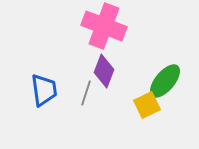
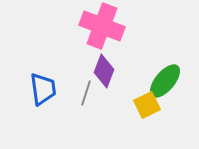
pink cross: moved 2 px left
blue trapezoid: moved 1 px left, 1 px up
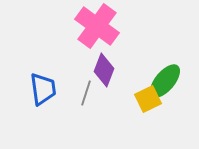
pink cross: moved 5 px left; rotated 15 degrees clockwise
purple diamond: moved 1 px up
yellow square: moved 1 px right, 6 px up
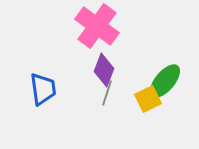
gray line: moved 21 px right
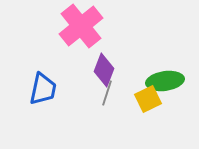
pink cross: moved 16 px left; rotated 15 degrees clockwise
green ellipse: rotated 42 degrees clockwise
blue trapezoid: rotated 20 degrees clockwise
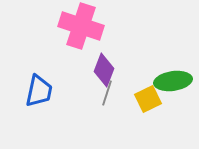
pink cross: rotated 33 degrees counterclockwise
green ellipse: moved 8 px right
blue trapezoid: moved 4 px left, 2 px down
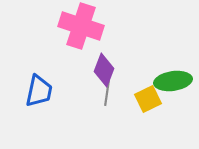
gray line: rotated 10 degrees counterclockwise
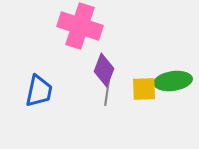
pink cross: moved 1 px left
yellow square: moved 4 px left, 10 px up; rotated 24 degrees clockwise
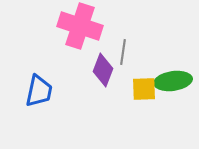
purple diamond: moved 1 px left
gray line: moved 16 px right, 41 px up
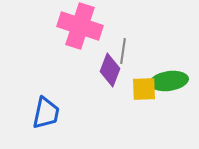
gray line: moved 1 px up
purple diamond: moved 7 px right
green ellipse: moved 4 px left
blue trapezoid: moved 7 px right, 22 px down
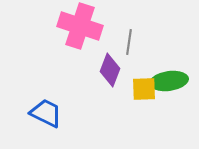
gray line: moved 6 px right, 9 px up
blue trapezoid: rotated 76 degrees counterclockwise
